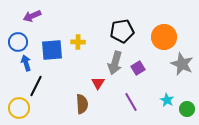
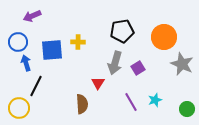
cyan star: moved 12 px left; rotated 24 degrees clockwise
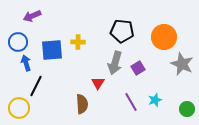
black pentagon: rotated 15 degrees clockwise
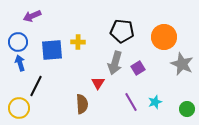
blue arrow: moved 6 px left
cyan star: moved 2 px down
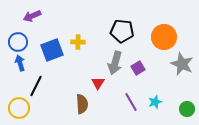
blue square: rotated 15 degrees counterclockwise
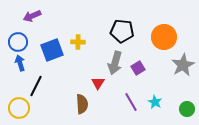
gray star: moved 1 px right, 1 px down; rotated 20 degrees clockwise
cyan star: rotated 24 degrees counterclockwise
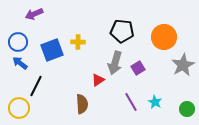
purple arrow: moved 2 px right, 2 px up
blue arrow: rotated 35 degrees counterclockwise
red triangle: moved 3 px up; rotated 24 degrees clockwise
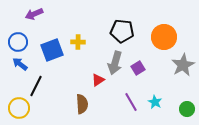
blue arrow: moved 1 px down
